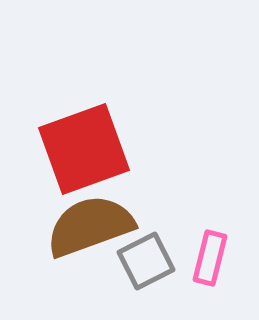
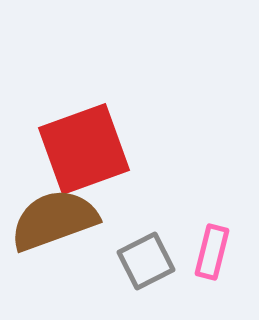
brown semicircle: moved 36 px left, 6 px up
pink rectangle: moved 2 px right, 6 px up
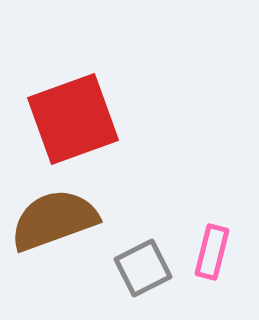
red square: moved 11 px left, 30 px up
gray square: moved 3 px left, 7 px down
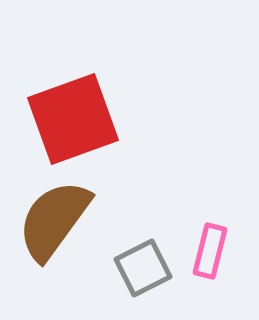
brown semicircle: rotated 34 degrees counterclockwise
pink rectangle: moved 2 px left, 1 px up
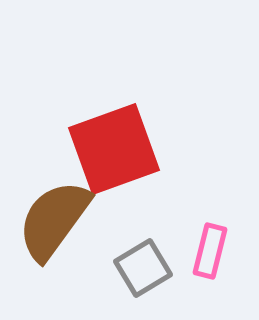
red square: moved 41 px right, 30 px down
gray square: rotated 4 degrees counterclockwise
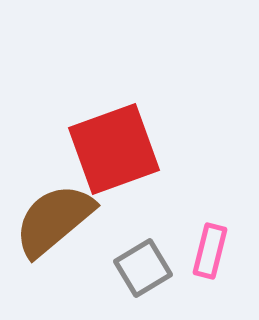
brown semicircle: rotated 14 degrees clockwise
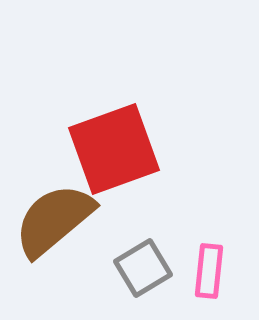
pink rectangle: moved 1 px left, 20 px down; rotated 8 degrees counterclockwise
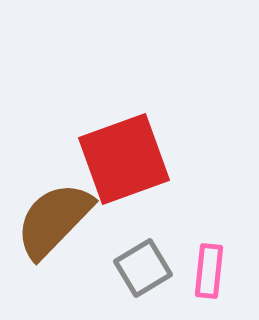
red square: moved 10 px right, 10 px down
brown semicircle: rotated 6 degrees counterclockwise
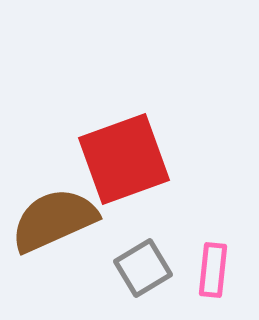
brown semicircle: rotated 22 degrees clockwise
pink rectangle: moved 4 px right, 1 px up
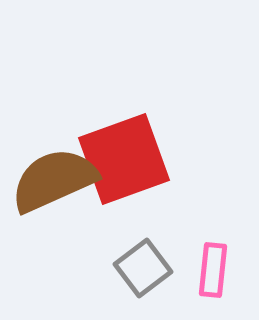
brown semicircle: moved 40 px up
gray square: rotated 6 degrees counterclockwise
